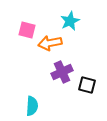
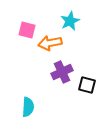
cyan semicircle: moved 4 px left, 1 px down
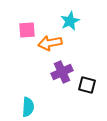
pink square: rotated 18 degrees counterclockwise
